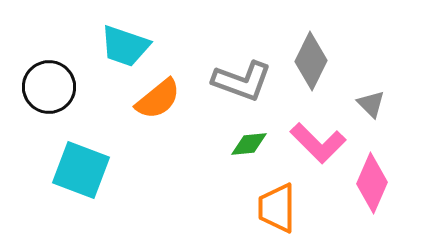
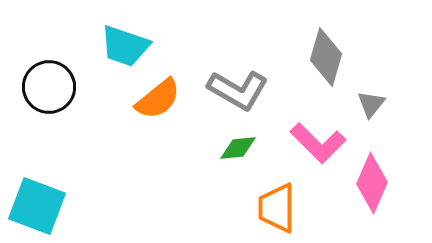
gray diamond: moved 15 px right, 4 px up; rotated 10 degrees counterclockwise
gray L-shape: moved 4 px left, 9 px down; rotated 10 degrees clockwise
gray triangle: rotated 24 degrees clockwise
green diamond: moved 11 px left, 4 px down
cyan square: moved 44 px left, 36 px down
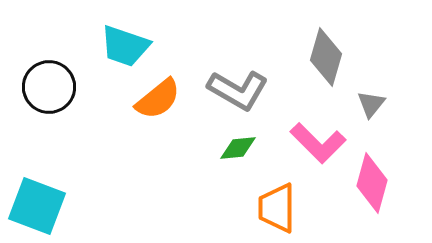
pink diamond: rotated 8 degrees counterclockwise
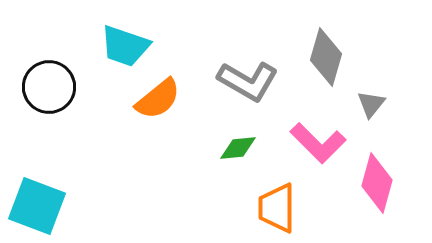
gray L-shape: moved 10 px right, 9 px up
pink diamond: moved 5 px right
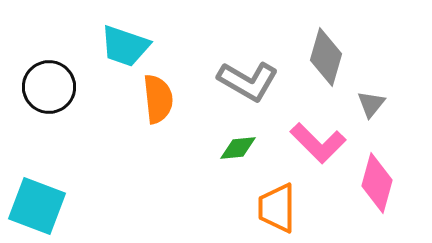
orange semicircle: rotated 57 degrees counterclockwise
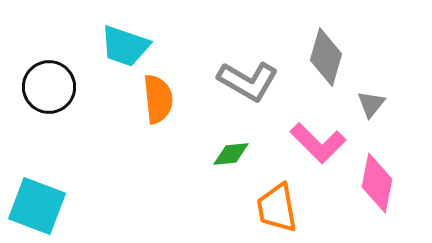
green diamond: moved 7 px left, 6 px down
pink diamond: rotated 4 degrees counterclockwise
orange trapezoid: rotated 10 degrees counterclockwise
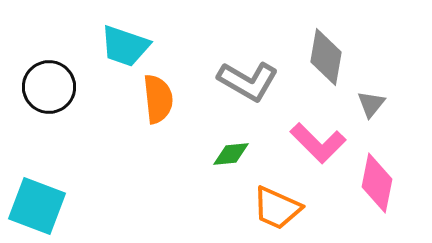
gray diamond: rotated 6 degrees counterclockwise
orange trapezoid: rotated 56 degrees counterclockwise
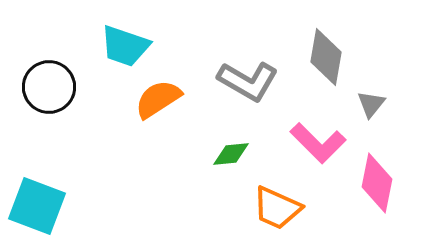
orange semicircle: rotated 117 degrees counterclockwise
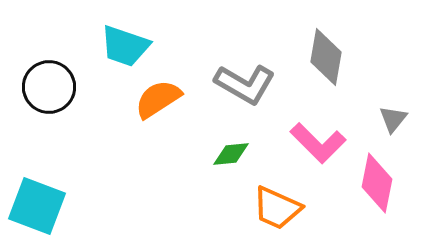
gray L-shape: moved 3 px left, 3 px down
gray triangle: moved 22 px right, 15 px down
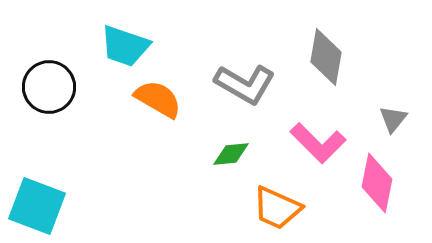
orange semicircle: rotated 63 degrees clockwise
